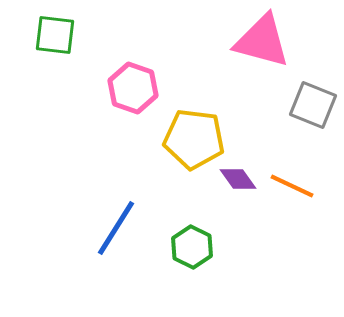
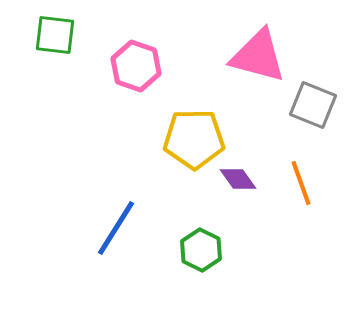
pink triangle: moved 4 px left, 15 px down
pink hexagon: moved 3 px right, 22 px up
yellow pentagon: rotated 8 degrees counterclockwise
orange line: moved 9 px right, 3 px up; rotated 45 degrees clockwise
green hexagon: moved 9 px right, 3 px down
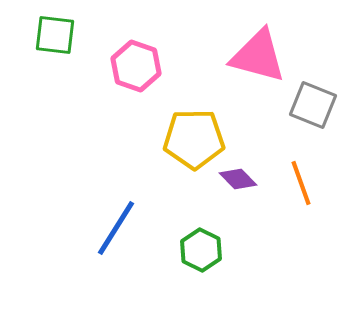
purple diamond: rotated 9 degrees counterclockwise
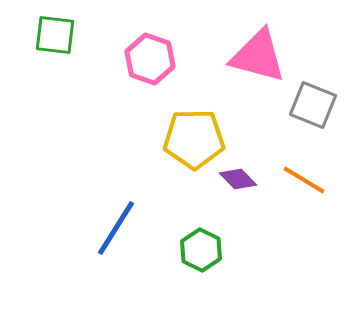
pink hexagon: moved 14 px right, 7 px up
orange line: moved 3 px right, 3 px up; rotated 39 degrees counterclockwise
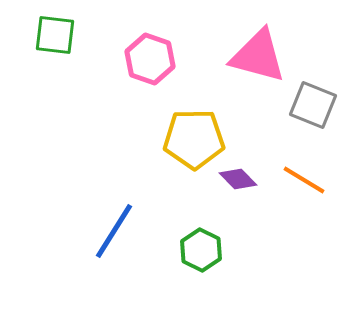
blue line: moved 2 px left, 3 px down
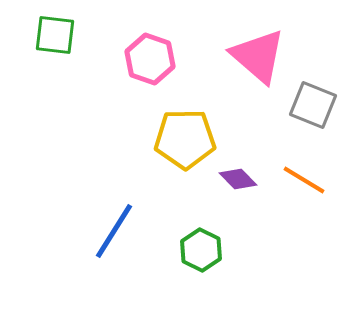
pink triangle: rotated 26 degrees clockwise
yellow pentagon: moved 9 px left
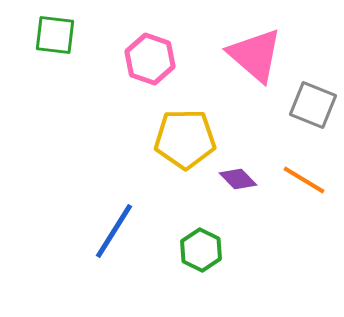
pink triangle: moved 3 px left, 1 px up
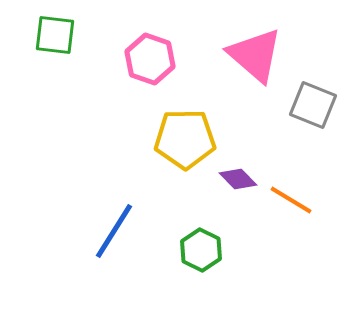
orange line: moved 13 px left, 20 px down
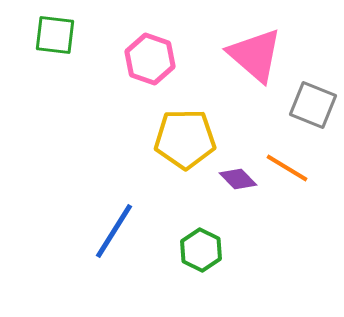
orange line: moved 4 px left, 32 px up
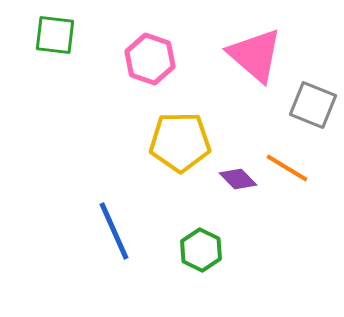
yellow pentagon: moved 5 px left, 3 px down
blue line: rotated 56 degrees counterclockwise
